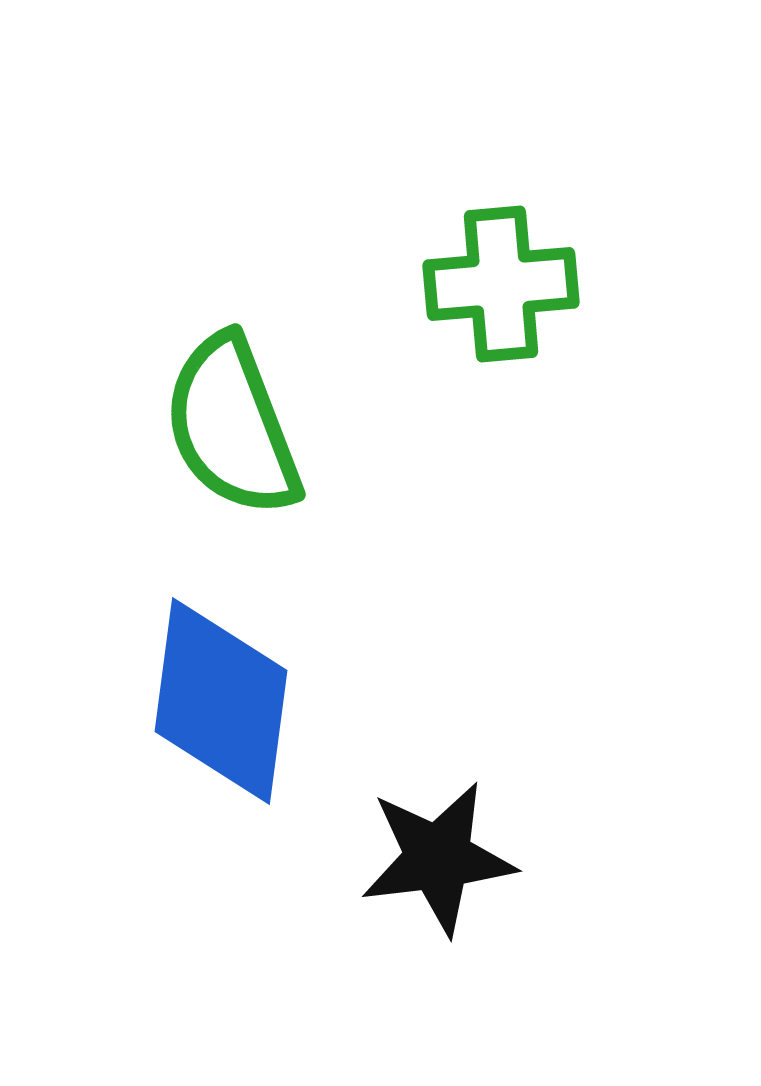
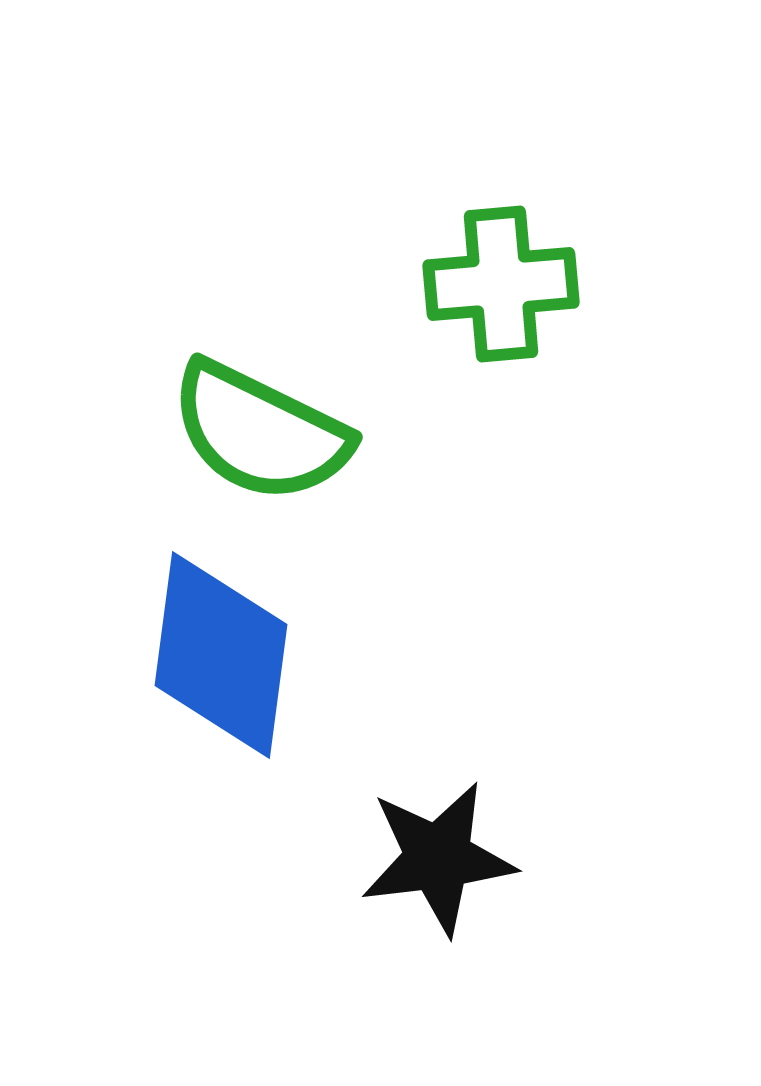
green semicircle: moved 28 px right, 6 px down; rotated 43 degrees counterclockwise
blue diamond: moved 46 px up
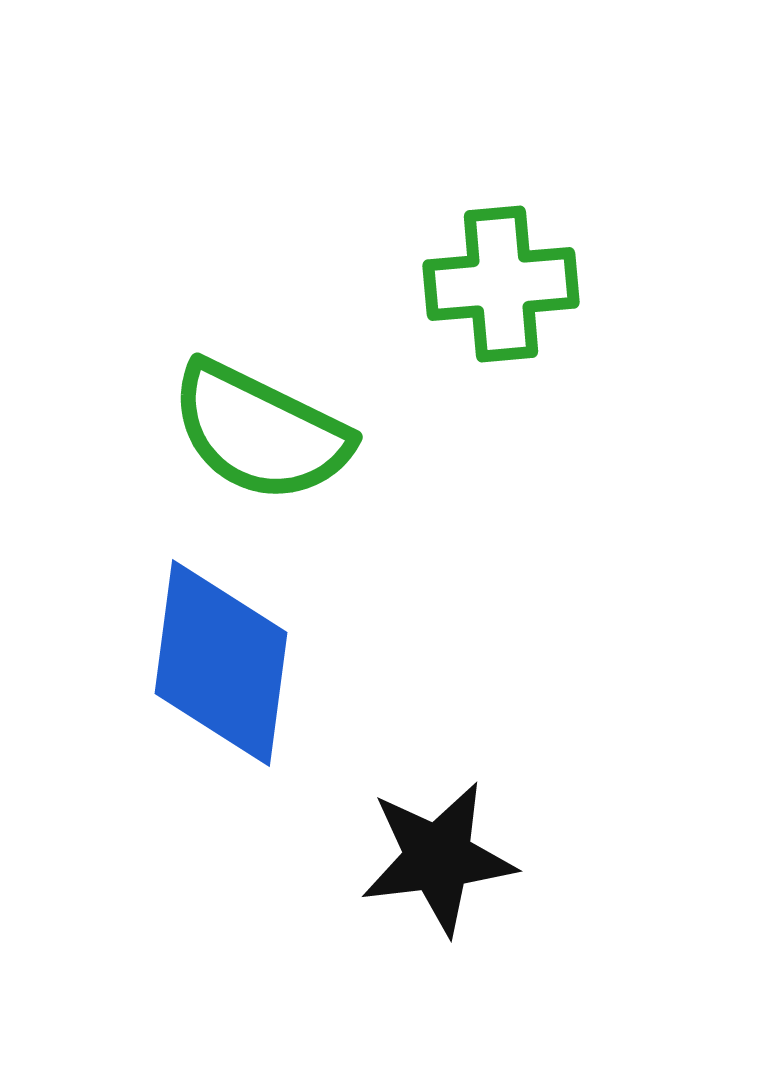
blue diamond: moved 8 px down
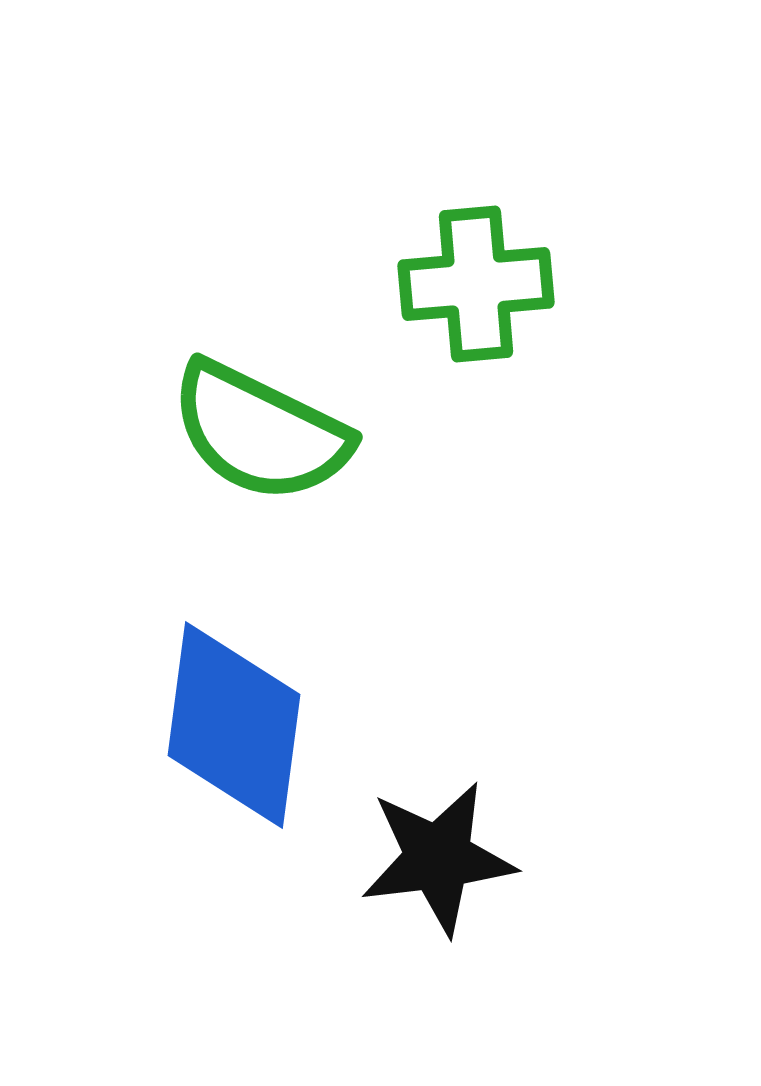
green cross: moved 25 px left
blue diamond: moved 13 px right, 62 px down
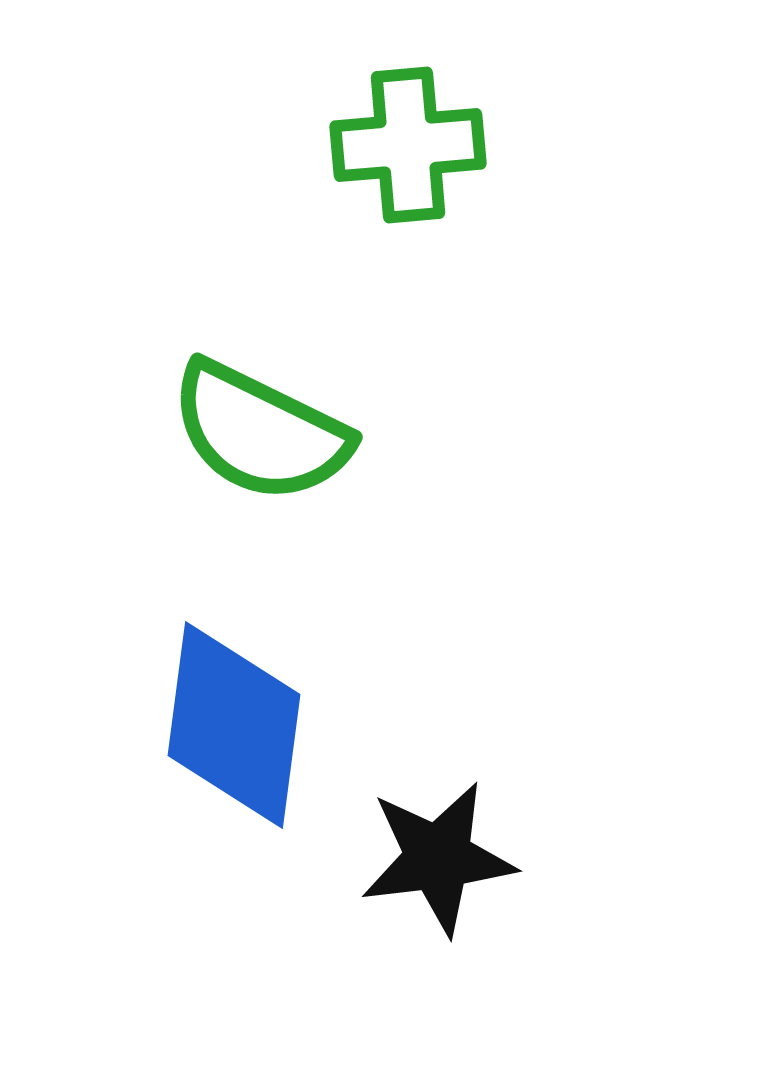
green cross: moved 68 px left, 139 px up
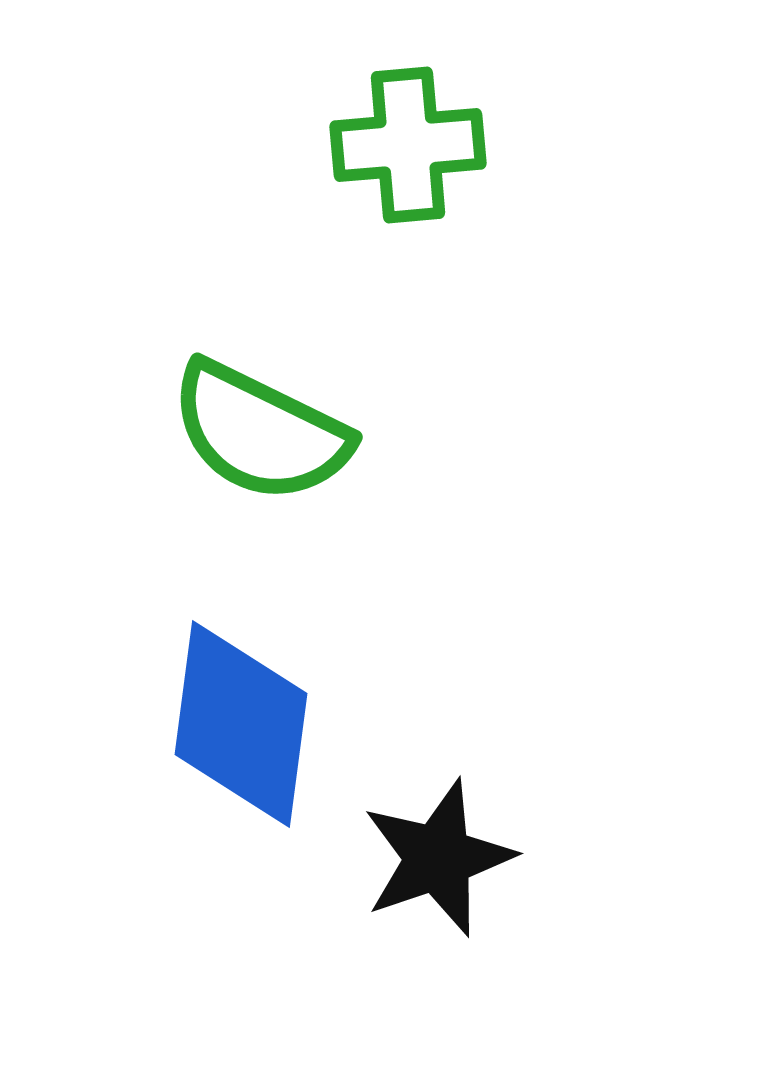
blue diamond: moved 7 px right, 1 px up
black star: rotated 12 degrees counterclockwise
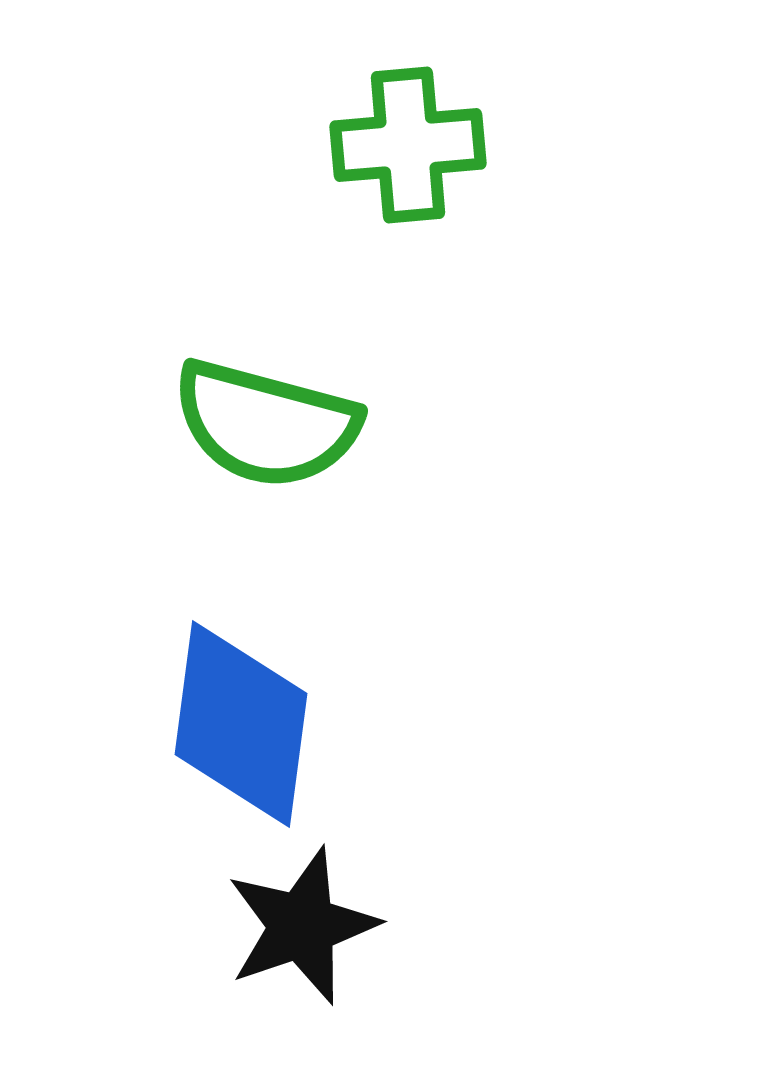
green semicircle: moved 6 px right, 8 px up; rotated 11 degrees counterclockwise
black star: moved 136 px left, 68 px down
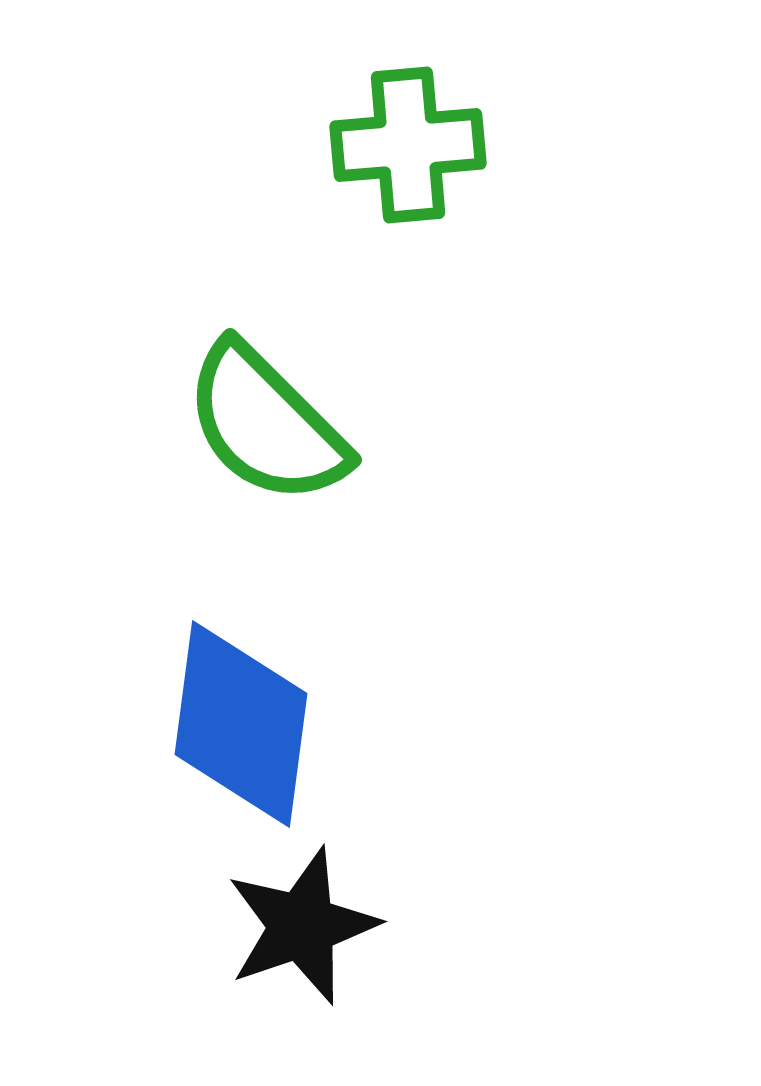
green semicircle: rotated 30 degrees clockwise
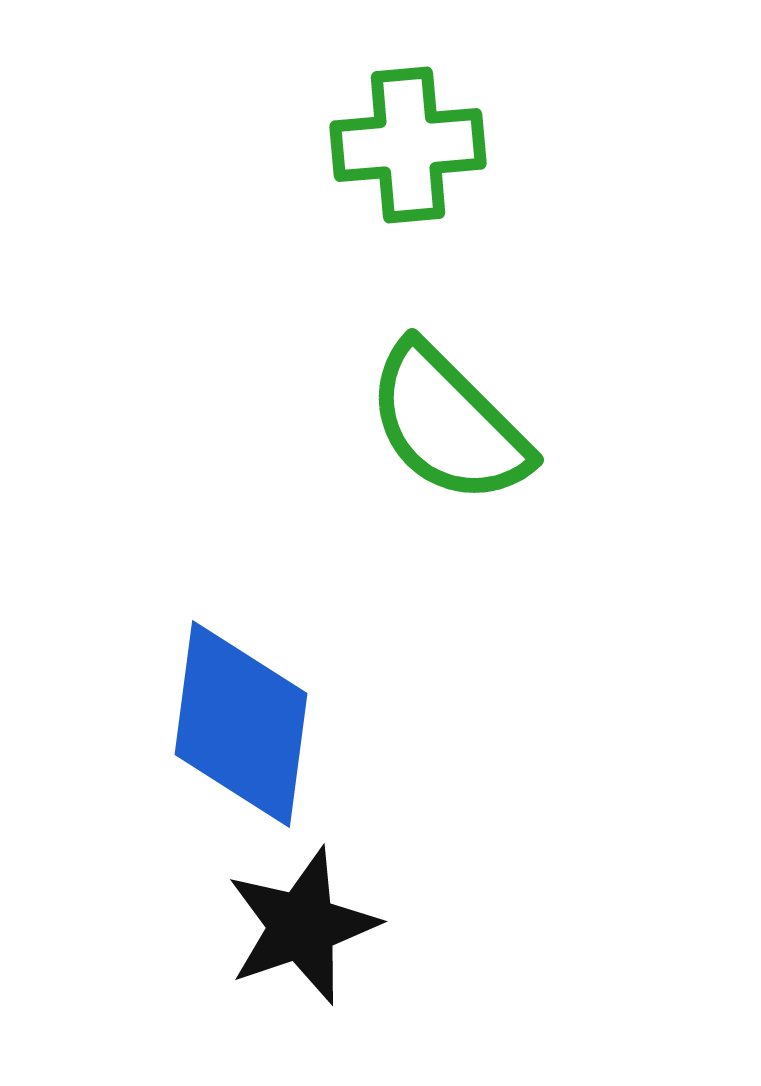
green semicircle: moved 182 px right
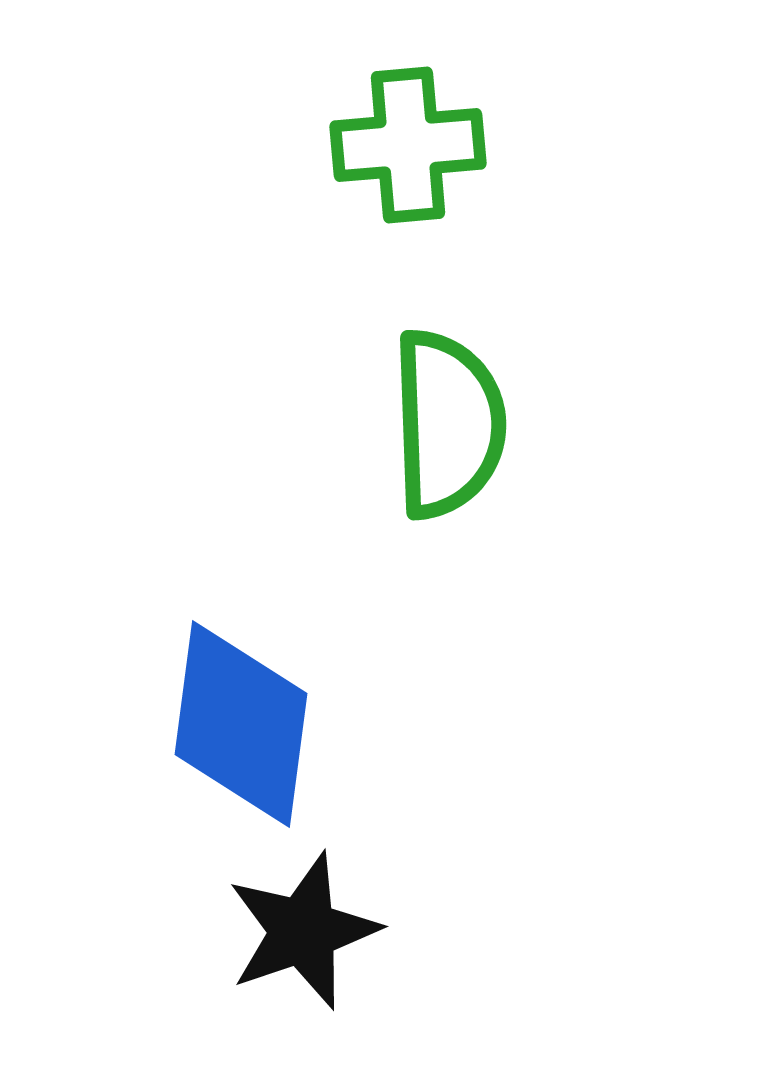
green semicircle: rotated 137 degrees counterclockwise
black star: moved 1 px right, 5 px down
